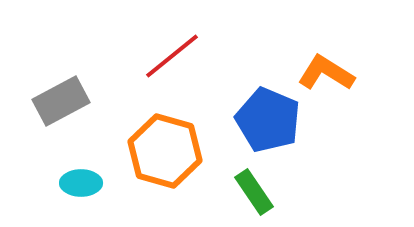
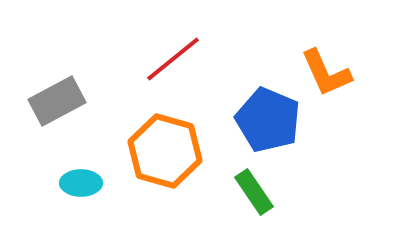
red line: moved 1 px right, 3 px down
orange L-shape: rotated 146 degrees counterclockwise
gray rectangle: moved 4 px left
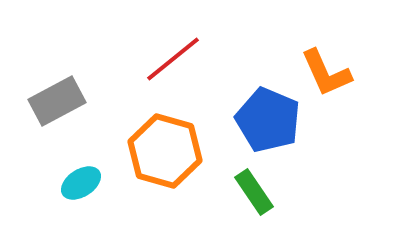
cyan ellipse: rotated 33 degrees counterclockwise
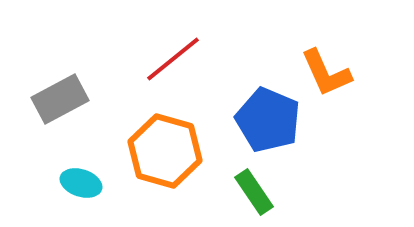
gray rectangle: moved 3 px right, 2 px up
cyan ellipse: rotated 51 degrees clockwise
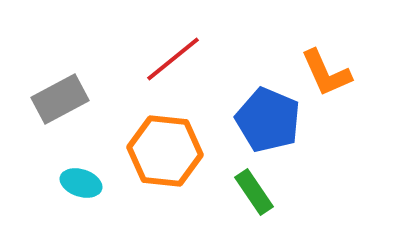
orange hexagon: rotated 10 degrees counterclockwise
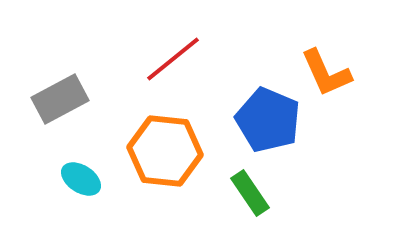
cyan ellipse: moved 4 px up; rotated 15 degrees clockwise
green rectangle: moved 4 px left, 1 px down
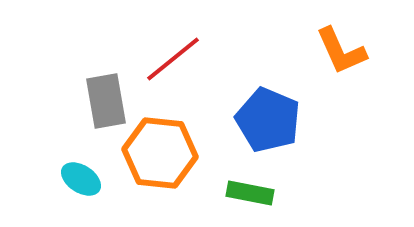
orange L-shape: moved 15 px right, 22 px up
gray rectangle: moved 46 px right, 2 px down; rotated 72 degrees counterclockwise
orange hexagon: moved 5 px left, 2 px down
green rectangle: rotated 45 degrees counterclockwise
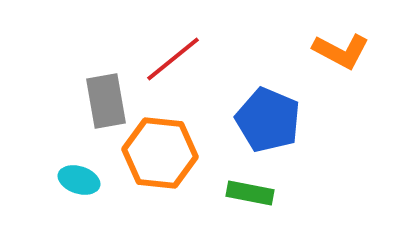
orange L-shape: rotated 38 degrees counterclockwise
cyan ellipse: moved 2 px left, 1 px down; rotated 15 degrees counterclockwise
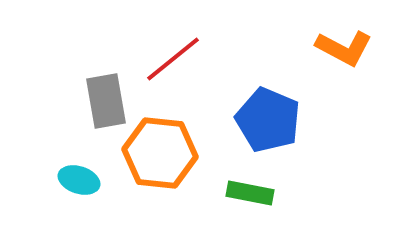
orange L-shape: moved 3 px right, 3 px up
